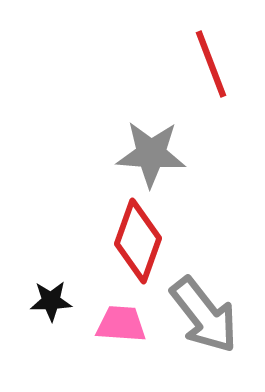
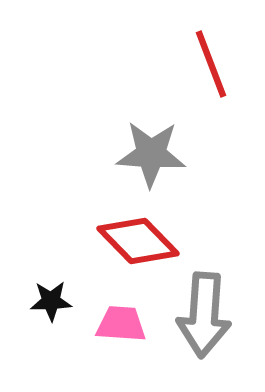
red diamond: rotated 64 degrees counterclockwise
gray arrow: rotated 42 degrees clockwise
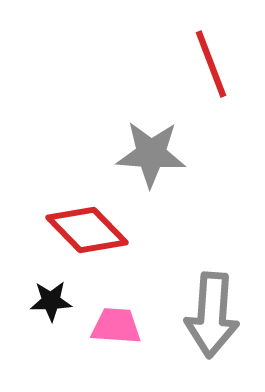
red diamond: moved 51 px left, 11 px up
gray arrow: moved 8 px right
pink trapezoid: moved 5 px left, 2 px down
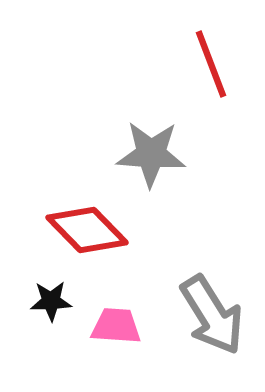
gray arrow: rotated 36 degrees counterclockwise
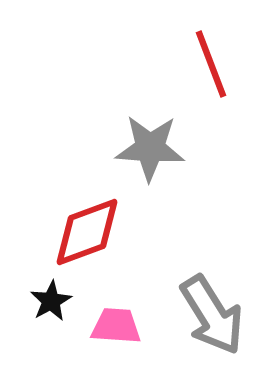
gray star: moved 1 px left, 6 px up
red diamond: moved 2 px down; rotated 66 degrees counterclockwise
black star: rotated 27 degrees counterclockwise
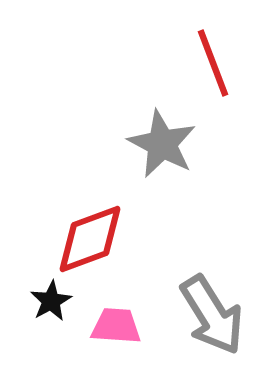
red line: moved 2 px right, 1 px up
gray star: moved 12 px right, 4 px up; rotated 24 degrees clockwise
red diamond: moved 3 px right, 7 px down
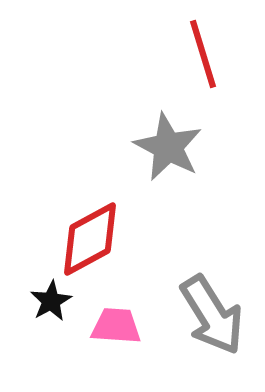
red line: moved 10 px left, 9 px up; rotated 4 degrees clockwise
gray star: moved 6 px right, 3 px down
red diamond: rotated 8 degrees counterclockwise
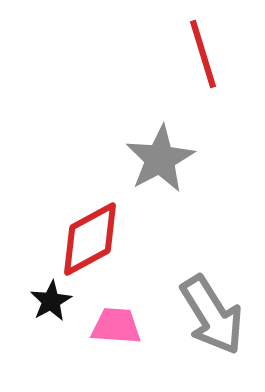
gray star: moved 8 px left, 12 px down; rotated 16 degrees clockwise
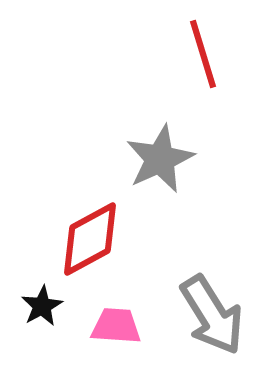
gray star: rotated 4 degrees clockwise
black star: moved 9 px left, 5 px down
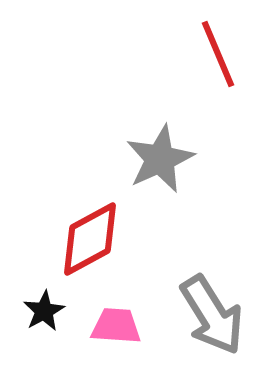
red line: moved 15 px right; rotated 6 degrees counterclockwise
black star: moved 2 px right, 5 px down
